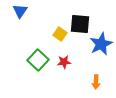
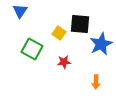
yellow square: moved 1 px left, 1 px up
green square: moved 6 px left, 11 px up; rotated 15 degrees counterclockwise
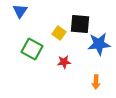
blue star: moved 2 px left; rotated 20 degrees clockwise
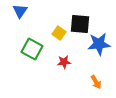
orange arrow: rotated 32 degrees counterclockwise
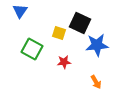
black square: moved 1 px up; rotated 20 degrees clockwise
yellow square: rotated 16 degrees counterclockwise
blue star: moved 2 px left, 1 px down
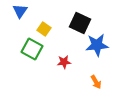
yellow square: moved 15 px left, 4 px up; rotated 16 degrees clockwise
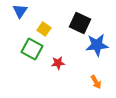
red star: moved 6 px left, 1 px down
